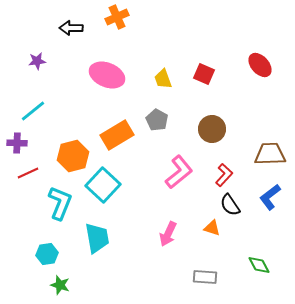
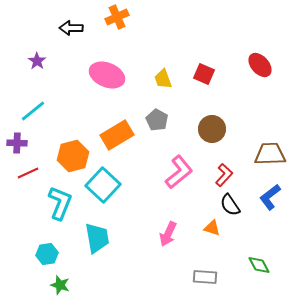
purple star: rotated 30 degrees counterclockwise
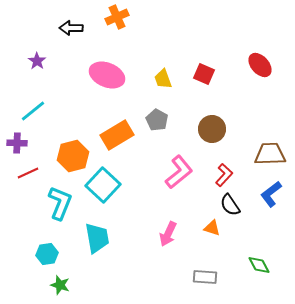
blue L-shape: moved 1 px right, 3 px up
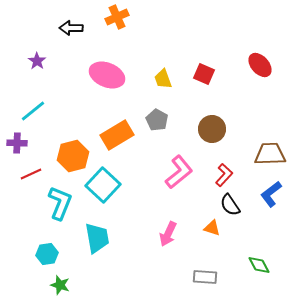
red line: moved 3 px right, 1 px down
